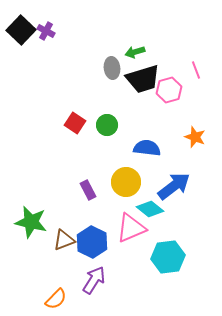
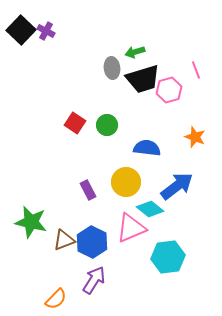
blue arrow: moved 3 px right
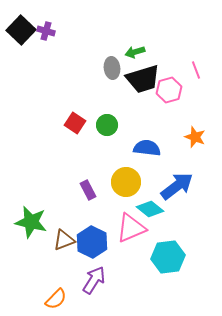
purple cross: rotated 12 degrees counterclockwise
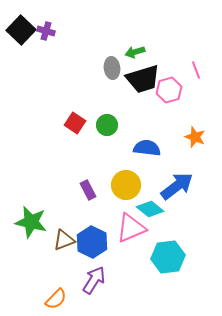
yellow circle: moved 3 px down
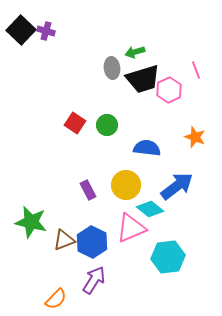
pink hexagon: rotated 10 degrees counterclockwise
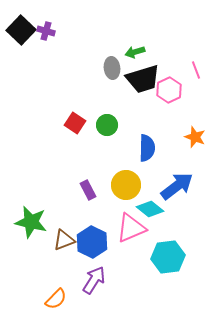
blue semicircle: rotated 84 degrees clockwise
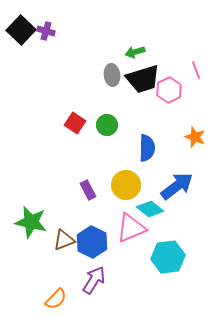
gray ellipse: moved 7 px down
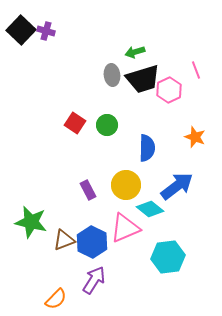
pink triangle: moved 6 px left
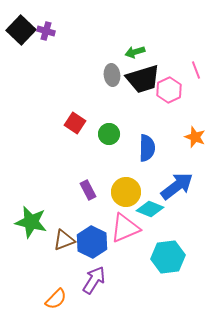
green circle: moved 2 px right, 9 px down
yellow circle: moved 7 px down
cyan diamond: rotated 16 degrees counterclockwise
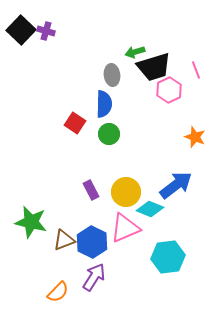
black trapezoid: moved 11 px right, 12 px up
blue semicircle: moved 43 px left, 44 px up
blue arrow: moved 1 px left, 1 px up
purple rectangle: moved 3 px right
purple arrow: moved 3 px up
orange semicircle: moved 2 px right, 7 px up
